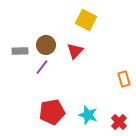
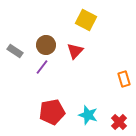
gray rectangle: moved 5 px left; rotated 35 degrees clockwise
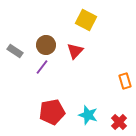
orange rectangle: moved 1 px right, 2 px down
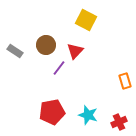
purple line: moved 17 px right, 1 px down
red cross: rotated 21 degrees clockwise
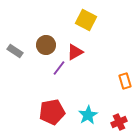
red triangle: moved 1 px down; rotated 18 degrees clockwise
cyan star: rotated 24 degrees clockwise
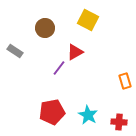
yellow square: moved 2 px right
brown circle: moved 1 px left, 17 px up
cyan star: rotated 12 degrees counterclockwise
red cross: rotated 28 degrees clockwise
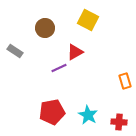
purple line: rotated 28 degrees clockwise
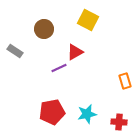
brown circle: moved 1 px left, 1 px down
cyan star: moved 1 px left, 1 px up; rotated 30 degrees clockwise
